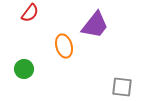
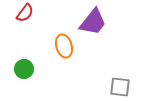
red semicircle: moved 5 px left
purple trapezoid: moved 2 px left, 3 px up
gray square: moved 2 px left
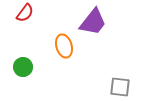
green circle: moved 1 px left, 2 px up
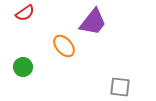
red semicircle: rotated 18 degrees clockwise
orange ellipse: rotated 25 degrees counterclockwise
